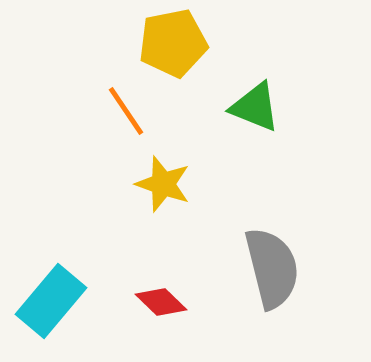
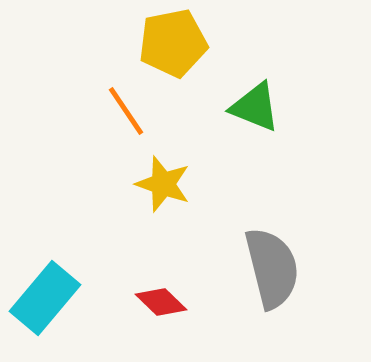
cyan rectangle: moved 6 px left, 3 px up
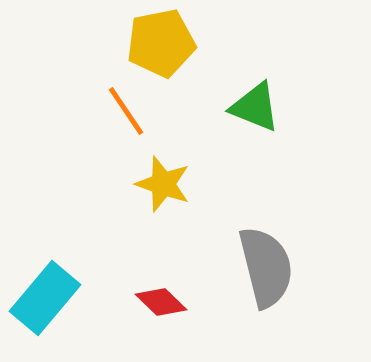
yellow pentagon: moved 12 px left
gray semicircle: moved 6 px left, 1 px up
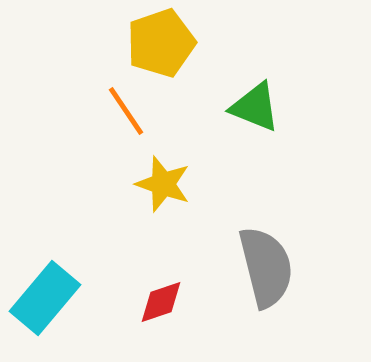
yellow pentagon: rotated 8 degrees counterclockwise
red diamond: rotated 63 degrees counterclockwise
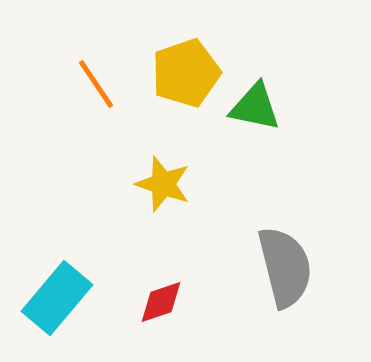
yellow pentagon: moved 25 px right, 30 px down
green triangle: rotated 10 degrees counterclockwise
orange line: moved 30 px left, 27 px up
gray semicircle: moved 19 px right
cyan rectangle: moved 12 px right
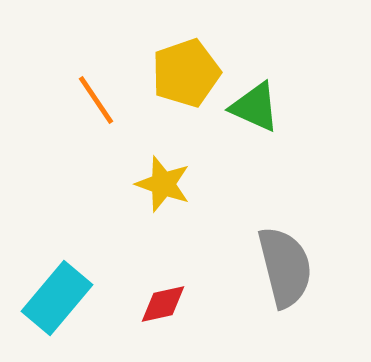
orange line: moved 16 px down
green triangle: rotated 12 degrees clockwise
red diamond: moved 2 px right, 2 px down; rotated 6 degrees clockwise
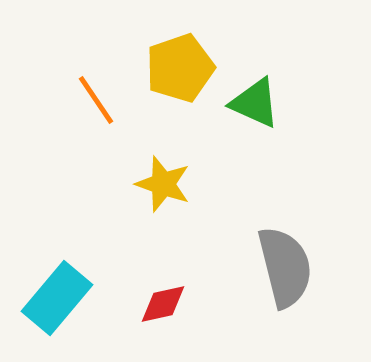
yellow pentagon: moved 6 px left, 5 px up
green triangle: moved 4 px up
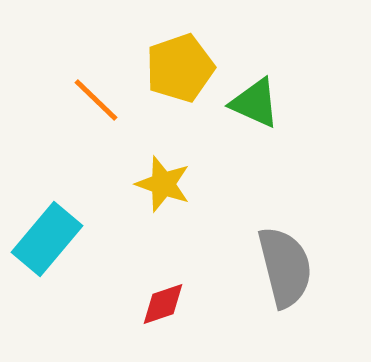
orange line: rotated 12 degrees counterclockwise
cyan rectangle: moved 10 px left, 59 px up
red diamond: rotated 6 degrees counterclockwise
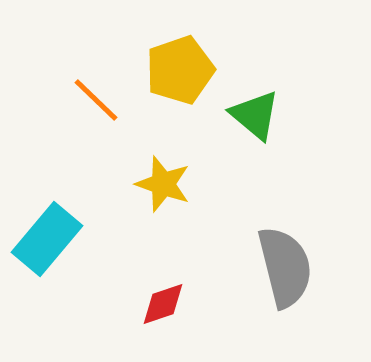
yellow pentagon: moved 2 px down
green triangle: moved 12 px down; rotated 16 degrees clockwise
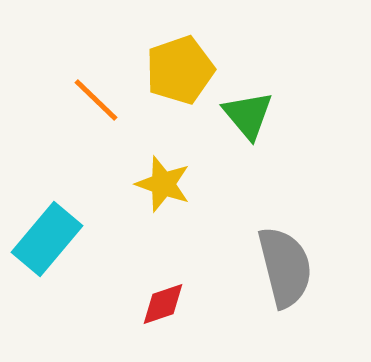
green triangle: moved 7 px left; rotated 10 degrees clockwise
